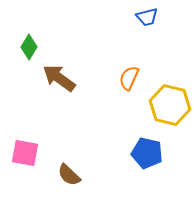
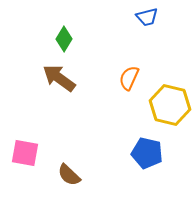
green diamond: moved 35 px right, 8 px up
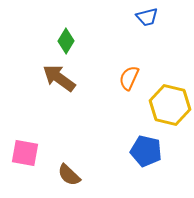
green diamond: moved 2 px right, 2 px down
blue pentagon: moved 1 px left, 2 px up
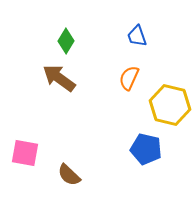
blue trapezoid: moved 10 px left, 19 px down; rotated 85 degrees clockwise
blue pentagon: moved 2 px up
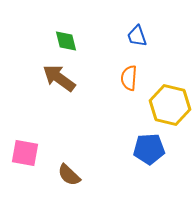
green diamond: rotated 45 degrees counterclockwise
orange semicircle: rotated 20 degrees counterclockwise
blue pentagon: moved 3 px right; rotated 16 degrees counterclockwise
